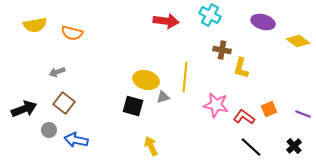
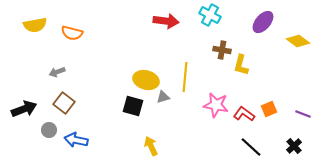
purple ellipse: rotated 65 degrees counterclockwise
yellow L-shape: moved 3 px up
red L-shape: moved 3 px up
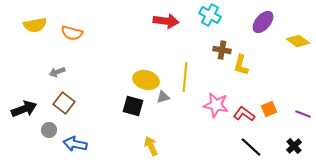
blue arrow: moved 1 px left, 4 px down
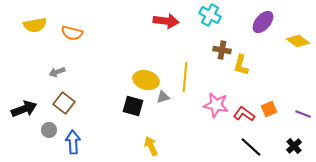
blue arrow: moved 2 px left, 2 px up; rotated 75 degrees clockwise
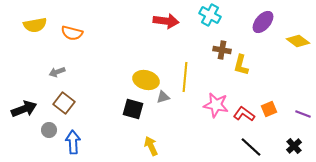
black square: moved 3 px down
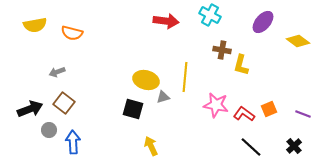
black arrow: moved 6 px right
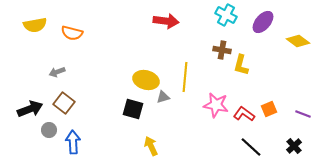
cyan cross: moved 16 px right
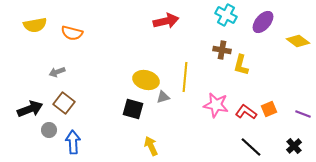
red arrow: rotated 20 degrees counterclockwise
red L-shape: moved 2 px right, 2 px up
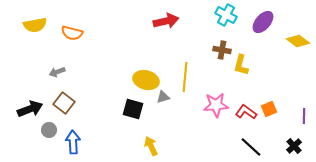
pink star: rotated 15 degrees counterclockwise
purple line: moved 1 px right, 2 px down; rotated 70 degrees clockwise
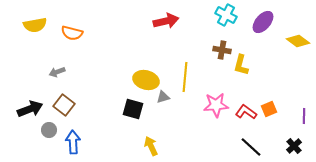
brown square: moved 2 px down
